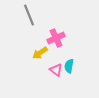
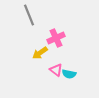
cyan semicircle: moved 8 px down; rotated 88 degrees counterclockwise
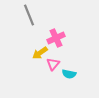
pink triangle: moved 3 px left, 6 px up; rotated 32 degrees clockwise
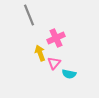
yellow arrow: rotated 105 degrees clockwise
pink triangle: moved 1 px right, 1 px up
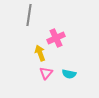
gray line: rotated 30 degrees clockwise
pink triangle: moved 8 px left, 10 px down
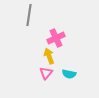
yellow arrow: moved 9 px right, 3 px down
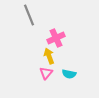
gray line: rotated 30 degrees counterclockwise
